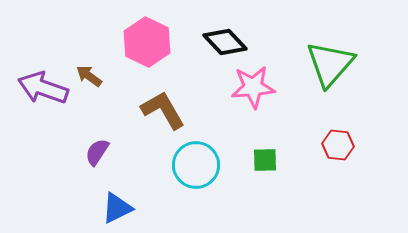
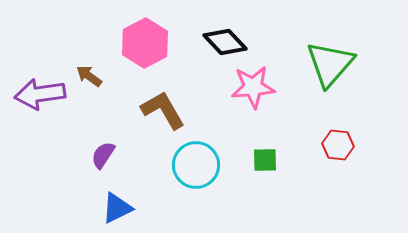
pink hexagon: moved 2 px left, 1 px down; rotated 6 degrees clockwise
purple arrow: moved 3 px left, 6 px down; rotated 27 degrees counterclockwise
purple semicircle: moved 6 px right, 3 px down
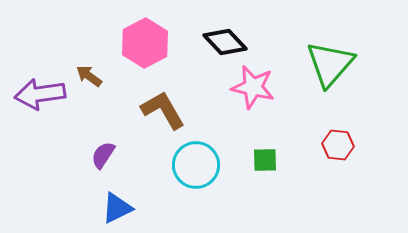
pink star: rotated 18 degrees clockwise
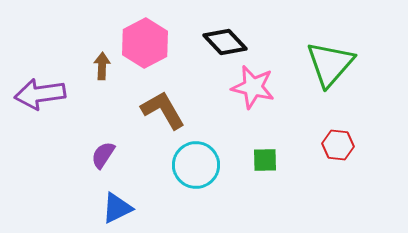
brown arrow: moved 13 px right, 10 px up; rotated 56 degrees clockwise
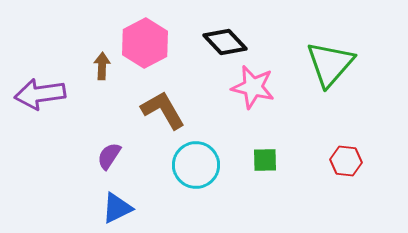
red hexagon: moved 8 px right, 16 px down
purple semicircle: moved 6 px right, 1 px down
